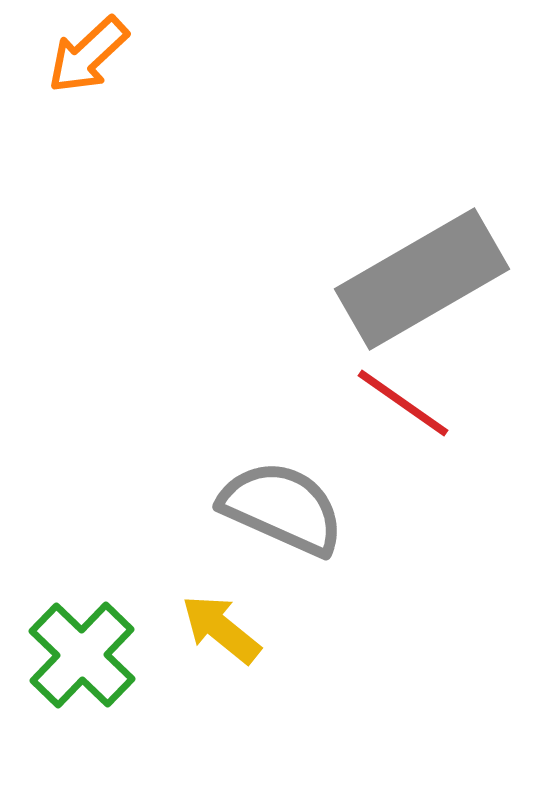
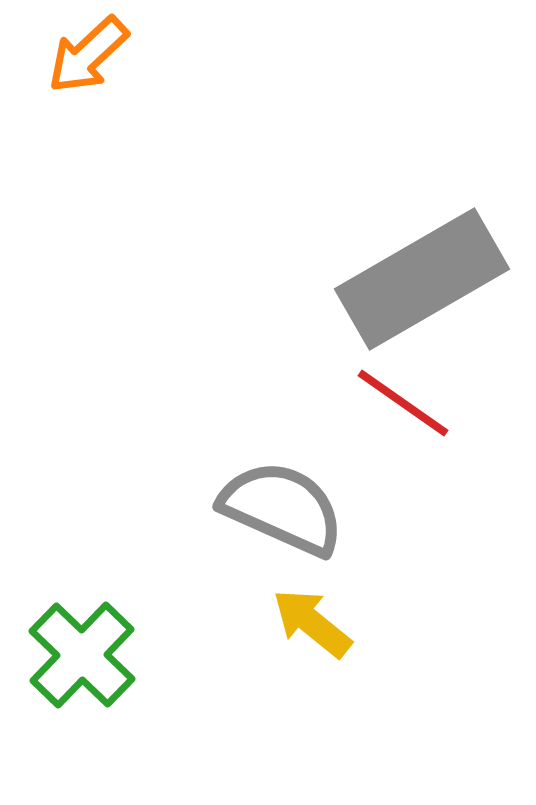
yellow arrow: moved 91 px right, 6 px up
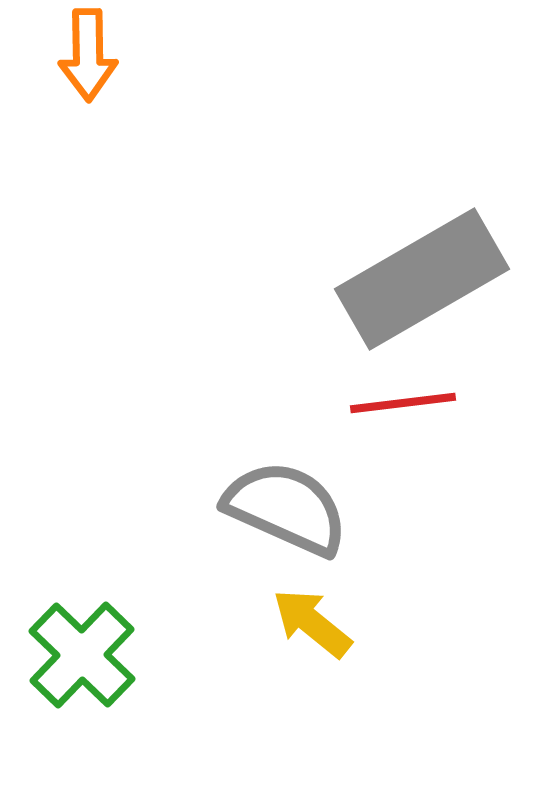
orange arrow: rotated 48 degrees counterclockwise
red line: rotated 42 degrees counterclockwise
gray semicircle: moved 4 px right
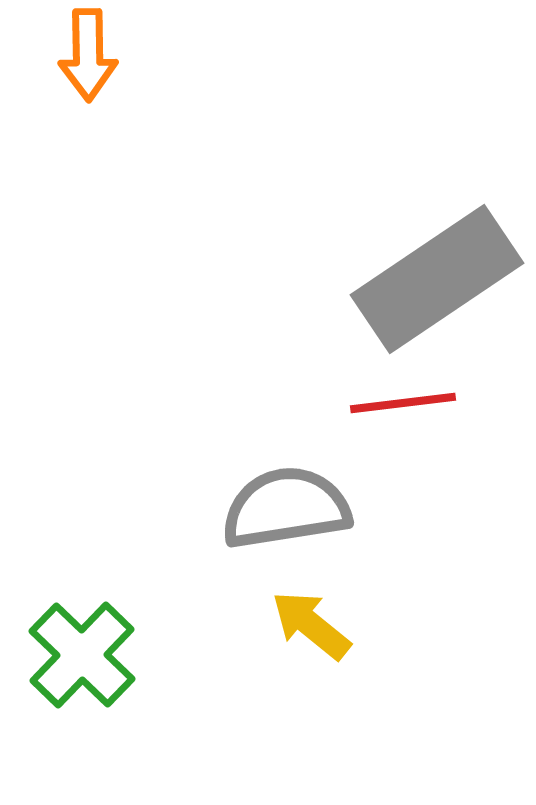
gray rectangle: moved 15 px right; rotated 4 degrees counterclockwise
gray semicircle: rotated 33 degrees counterclockwise
yellow arrow: moved 1 px left, 2 px down
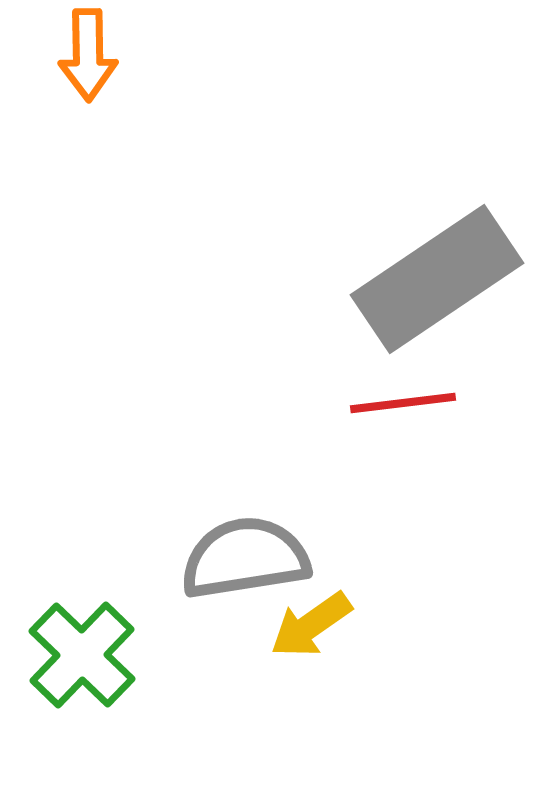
gray semicircle: moved 41 px left, 50 px down
yellow arrow: rotated 74 degrees counterclockwise
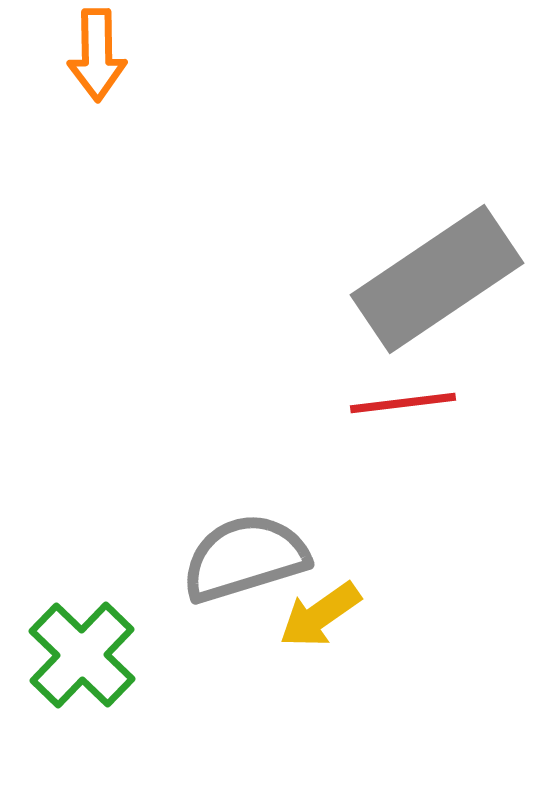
orange arrow: moved 9 px right
gray semicircle: rotated 8 degrees counterclockwise
yellow arrow: moved 9 px right, 10 px up
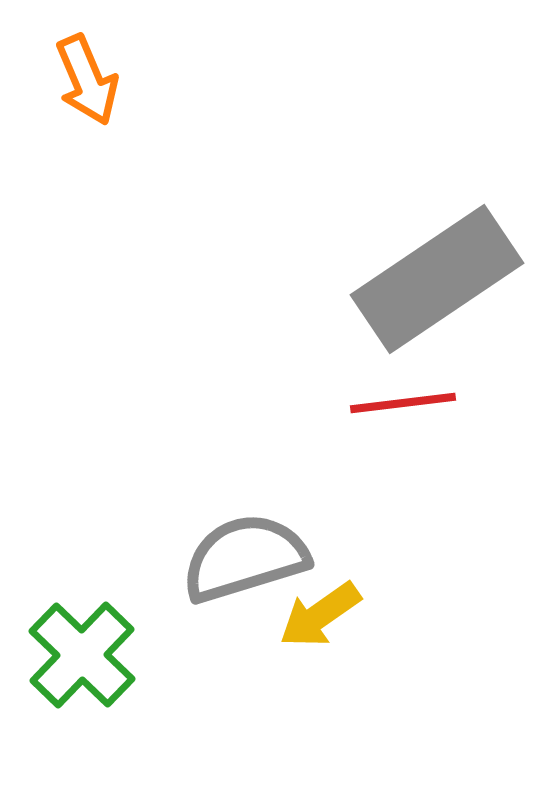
orange arrow: moved 10 px left, 25 px down; rotated 22 degrees counterclockwise
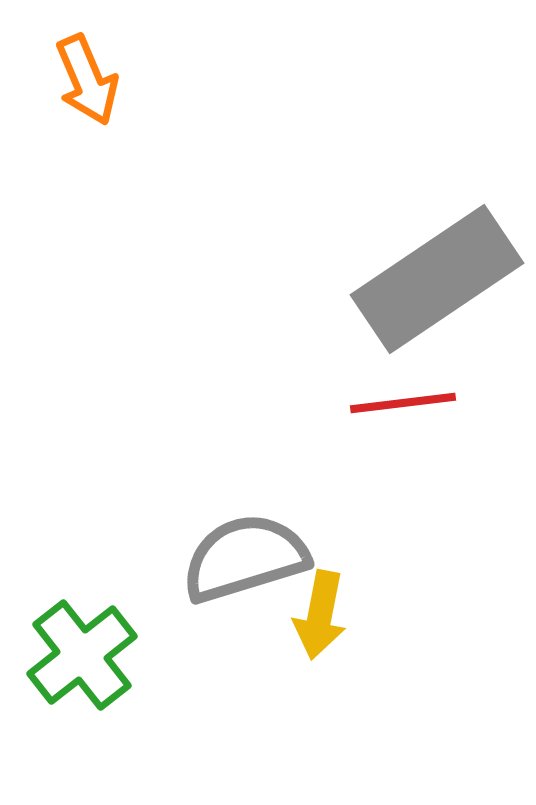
yellow arrow: rotated 44 degrees counterclockwise
green cross: rotated 8 degrees clockwise
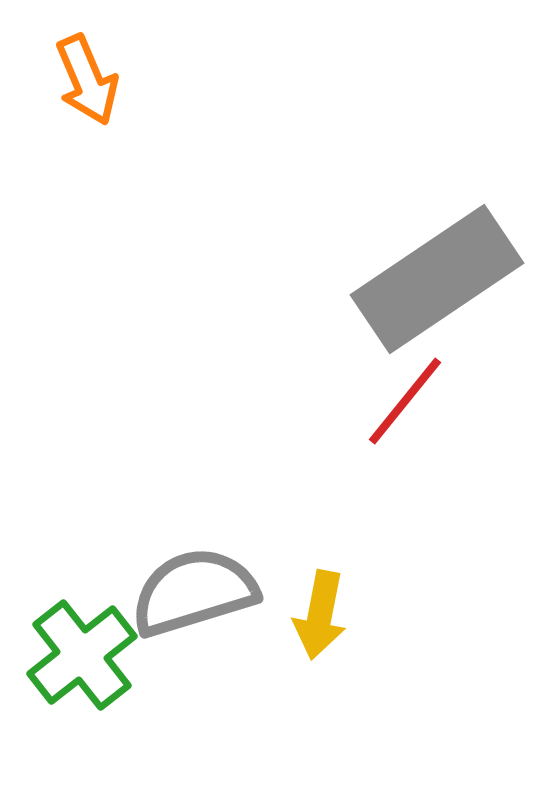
red line: moved 2 px right, 2 px up; rotated 44 degrees counterclockwise
gray semicircle: moved 51 px left, 34 px down
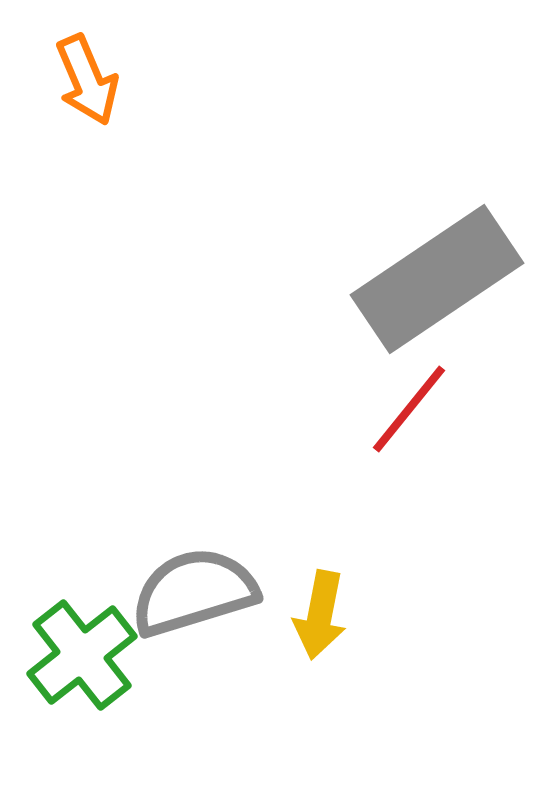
red line: moved 4 px right, 8 px down
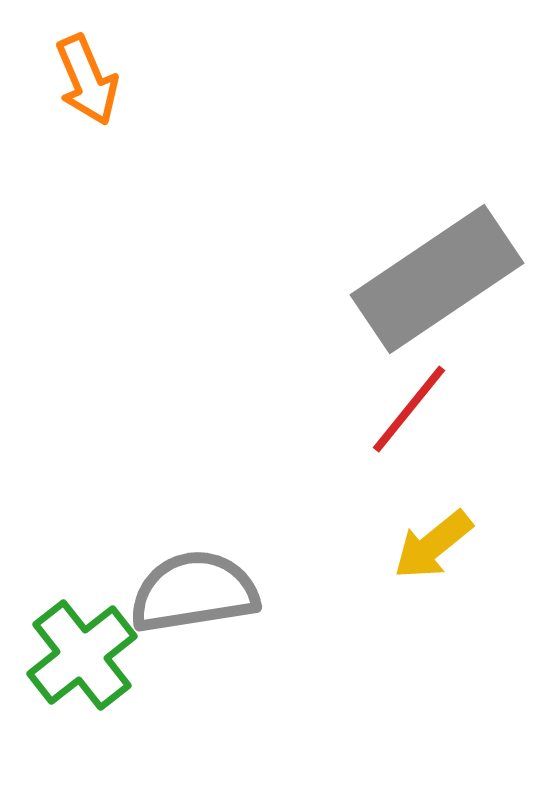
gray semicircle: rotated 8 degrees clockwise
yellow arrow: moved 113 px right, 70 px up; rotated 40 degrees clockwise
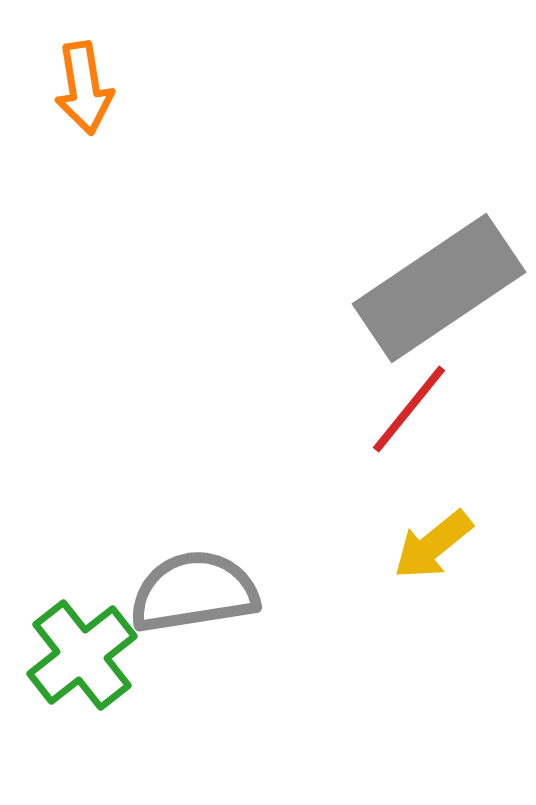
orange arrow: moved 3 px left, 8 px down; rotated 14 degrees clockwise
gray rectangle: moved 2 px right, 9 px down
